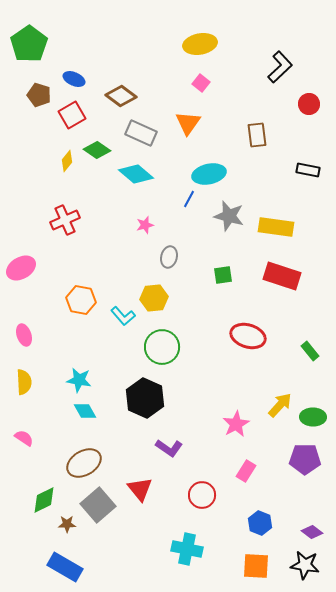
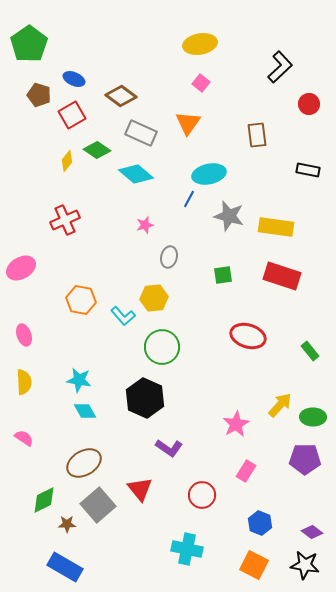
orange square at (256, 566): moved 2 px left, 1 px up; rotated 24 degrees clockwise
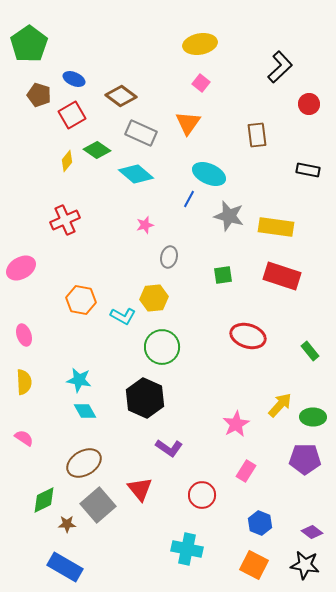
cyan ellipse at (209, 174): rotated 36 degrees clockwise
cyan L-shape at (123, 316): rotated 20 degrees counterclockwise
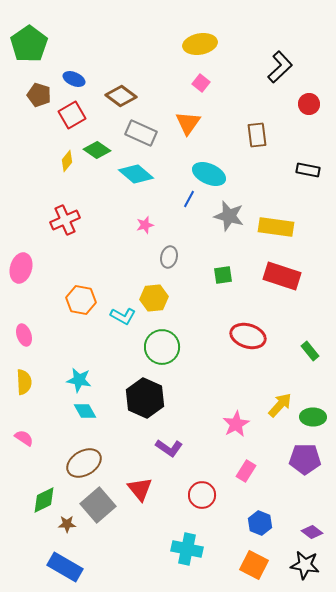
pink ellipse at (21, 268): rotated 44 degrees counterclockwise
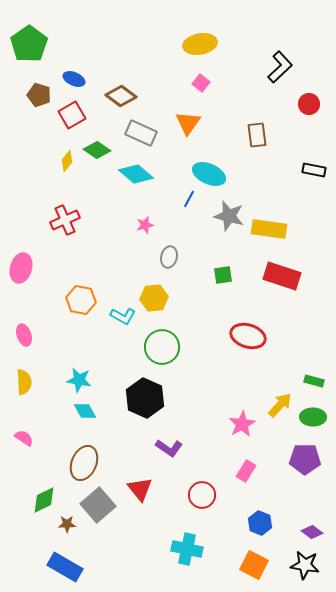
black rectangle at (308, 170): moved 6 px right
yellow rectangle at (276, 227): moved 7 px left, 2 px down
green rectangle at (310, 351): moved 4 px right, 30 px down; rotated 36 degrees counterclockwise
pink star at (236, 424): moved 6 px right
brown ellipse at (84, 463): rotated 36 degrees counterclockwise
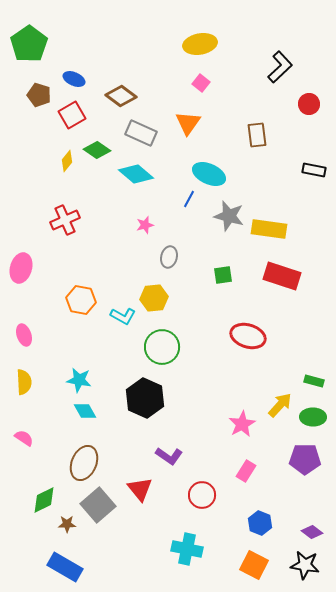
purple L-shape at (169, 448): moved 8 px down
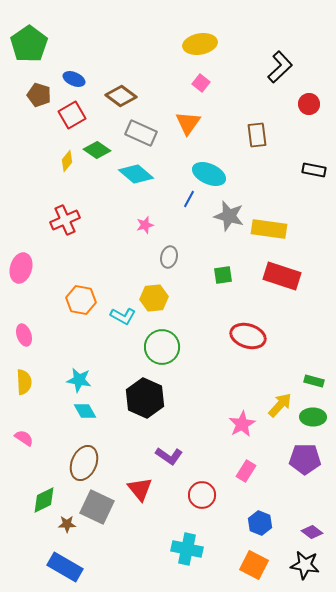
gray square at (98, 505): moved 1 px left, 2 px down; rotated 24 degrees counterclockwise
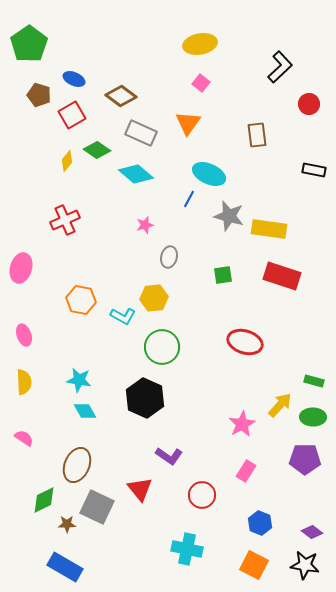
red ellipse at (248, 336): moved 3 px left, 6 px down
brown ellipse at (84, 463): moved 7 px left, 2 px down
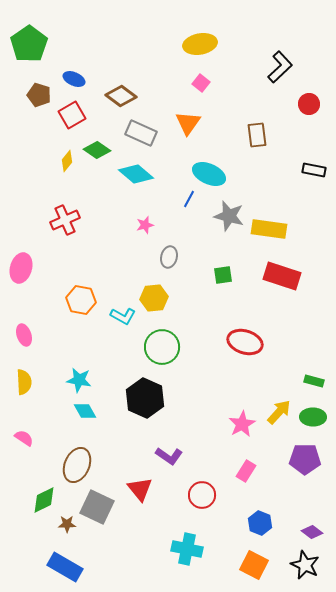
yellow arrow at (280, 405): moved 1 px left, 7 px down
black star at (305, 565): rotated 16 degrees clockwise
